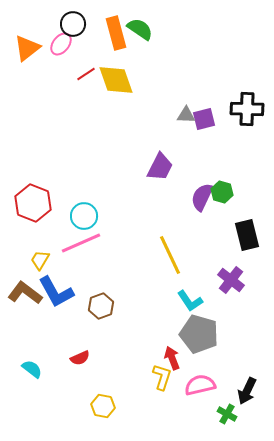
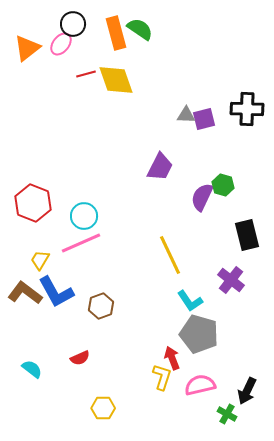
red line: rotated 18 degrees clockwise
green hexagon: moved 1 px right, 7 px up
yellow hexagon: moved 2 px down; rotated 10 degrees counterclockwise
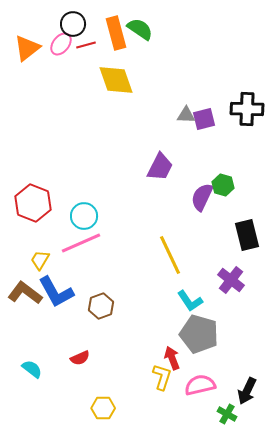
red line: moved 29 px up
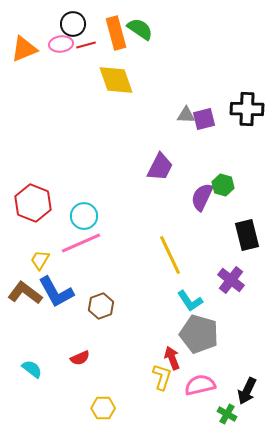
pink ellipse: rotated 45 degrees clockwise
orange triangle: moved 3 px left, 1 px down; rotated 16 degrees clockwise
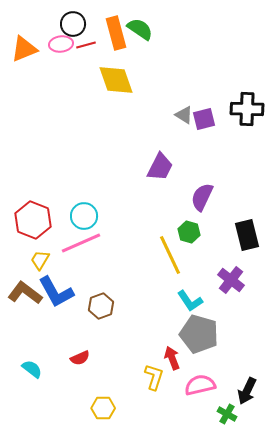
gray triangle: moved 2 px left; rotated 30 degrees clockwise
green hexagon: moved 34 px left, 47 px down
red hexagon: moved 17 px down
yellow L-shape: moved 8 px left
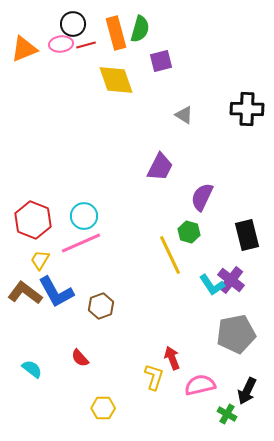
green semicircle: rotated 72 degrees clockwise
purple square: moved 43 px left, 58 px up
cyan L-shape: moved 22 px right, 16 px up
gray pentagon: moved 37 px right; rotated 27 degrees counterclockwise
red semicircle: rotated 72 degrees clockwise
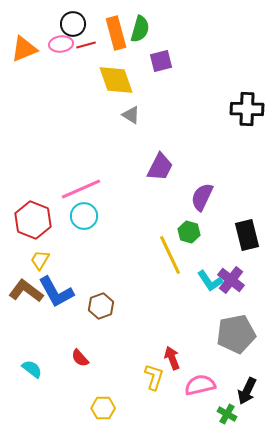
gray triangle: moved 53 px left
pink line: moved 54 px up
cyan L-shape: moved 2 px left, 4 px up
brown L-shape: moved 1 px right, 2 px up
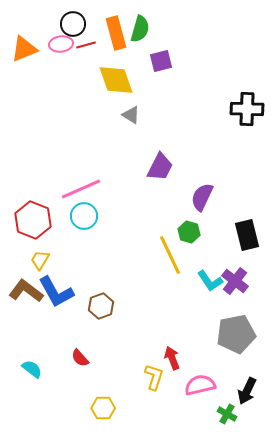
purple cross: moved 4 px right, 1 px down
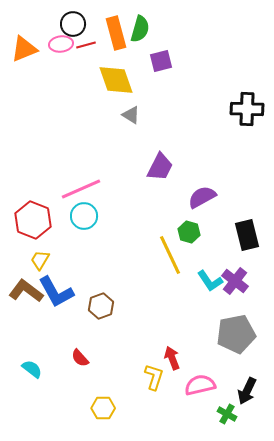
purple semicircle: rotated 36 degrees clockwise
